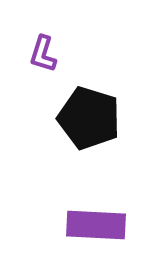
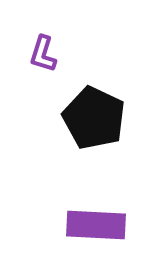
black pentagon: moved 5 px right; rotated 8 degrees clockwise
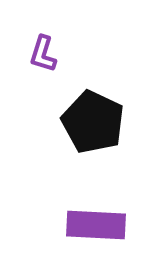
black pentagon: moved 1 px left, 4 px down
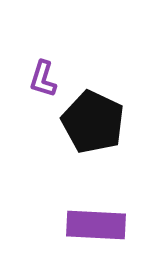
purple L-shape: moved 25 px down
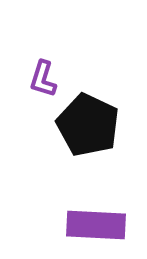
black pentagon: moved 5 px left, 3 px down
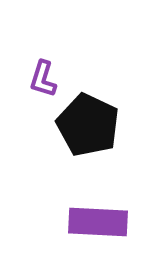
purple rectangle: moved 2 px right, 3 px up
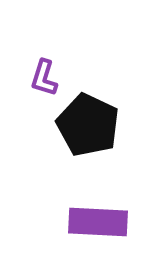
purple L-shape: moved 1 px right, 1 px up
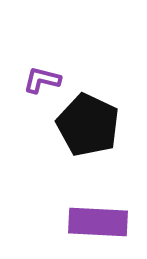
purple L-shape: moved 2 px left, 2 px down; rotated 87 degrees clockwise
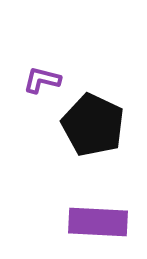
black pentagon: moved 5 px right
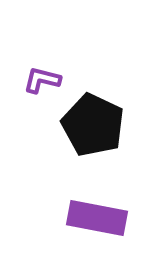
purple rectangle: moved 1 px left, 4 px up; rotated 8 degrees clockwise
